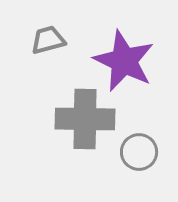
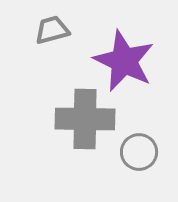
gray trapezoid: moved 4 px right, 10 px up
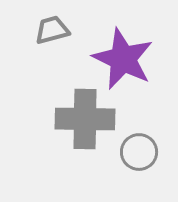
purple star: moved 1 px left, 2 px up
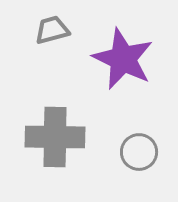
gray cross: moved 30 px left, 18 px down
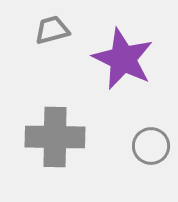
gray circle: moved 12 px right, 6 px up
